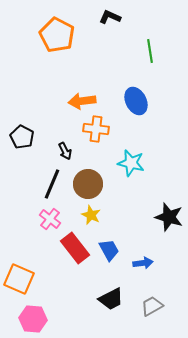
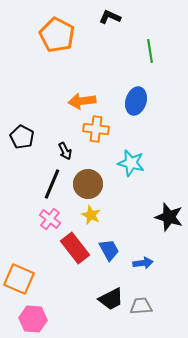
blue ellipse: rotated 44 degrees clockwise
gray trapezoid: moved 11 px left; rotated 25 degrees clockwise
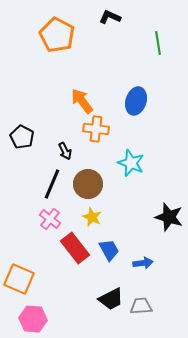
green line: moved 8 px right, 8 px up
orange arrow: rotated 60 degrees clockwise
cyan star: rotated 8 degrees clockwise
yellow star: moved 1 px right, 2 px down
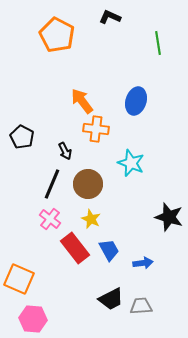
yellow star: moved 1 px left, 2 px down
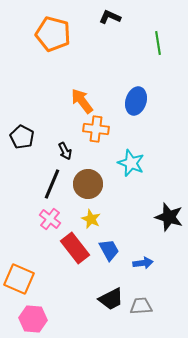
orange pentagon: moved 4 px left, 1 px up; rotated 12 degrees counterclockwise
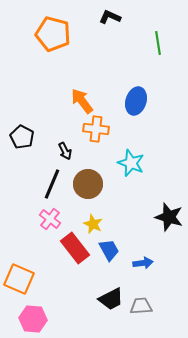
yellow star: moved 2 px right, 5 px down
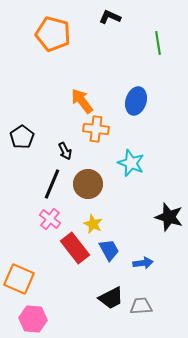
black pentagon: rotated 10 degrees clockwise
black trapezoid: moved 1 px up
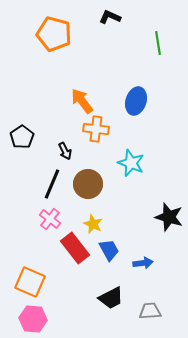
orange pentagon: moved 1 px right
orange square: moved 11 px right, 3 px down
gray trapezoid: moved 9 px right, 5 px down
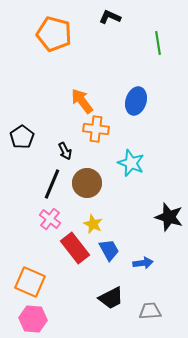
brown circle: moved 1 px left, 1 px up
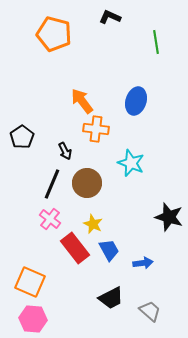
green line: moved 2 px left, 1 px up
gray trapezoid: rotated 45 degrees clockwise
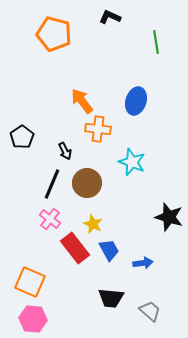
orange cross: moved 2 px right
cyan star: moved 1 px right, 1 px up
black trapezoid: rotated 32 degrees clockwise
